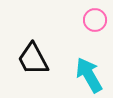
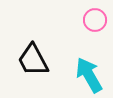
black trapezoid: moved 1 px down
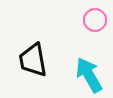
black trapezoid: rotated 18 degrees clockwise
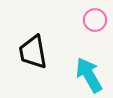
black trapezoid: moved 8 px up
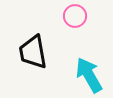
pink circle: moved 20 px left, 4 px up
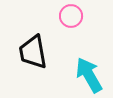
pink circle: moved 4 px left
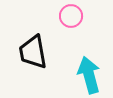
cyan arrow: rotated 15 degrees clockwise
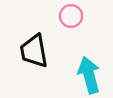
black trapezoid: moved 1 px right, 1 px up
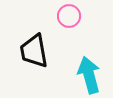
pink circle: moved 2 px left
